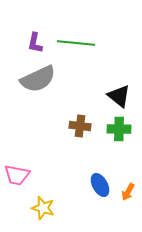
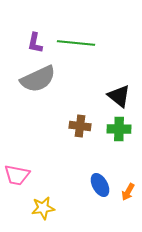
yellow star: rotated 25 degrees counterclockwise
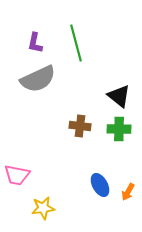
green line: rotated 69 degrees clockwise
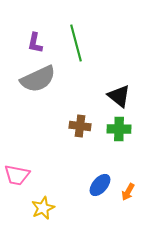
blue ellipse: rotated 70 degrees clockwise
yellow star: rotated 15 degrees counterclockwise
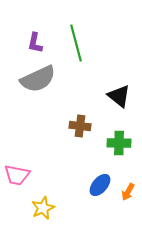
green cross: moved 14 px down
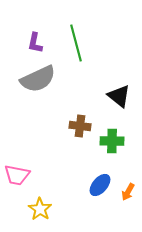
green cross: moved 7 px left, 2 px up
yellow star: moved 3 px left, 1 px down; rotated 15 degrees counterclockwise
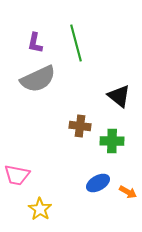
blue ellipse: moved 2 px left, 2 px up; rotated 20 degrees clockwise
orange arrow: rotated 90 degrees counterclockwise
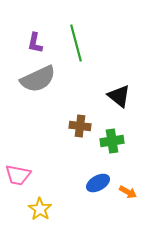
green cross: rotated 10 degrees counterclockwise
pink trapezoid: moved 1 px right
